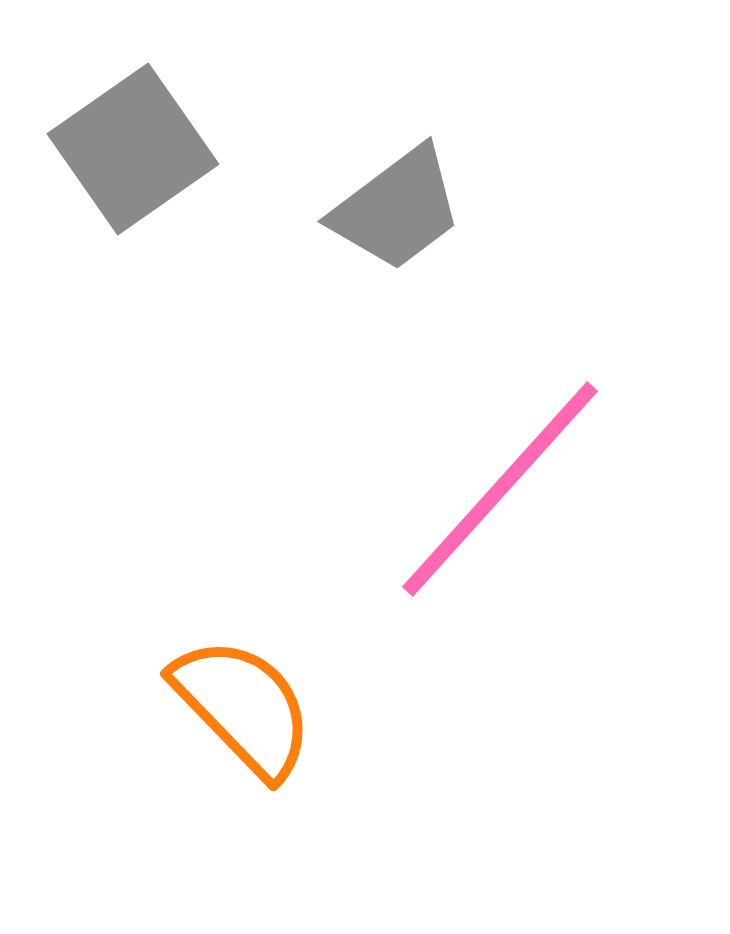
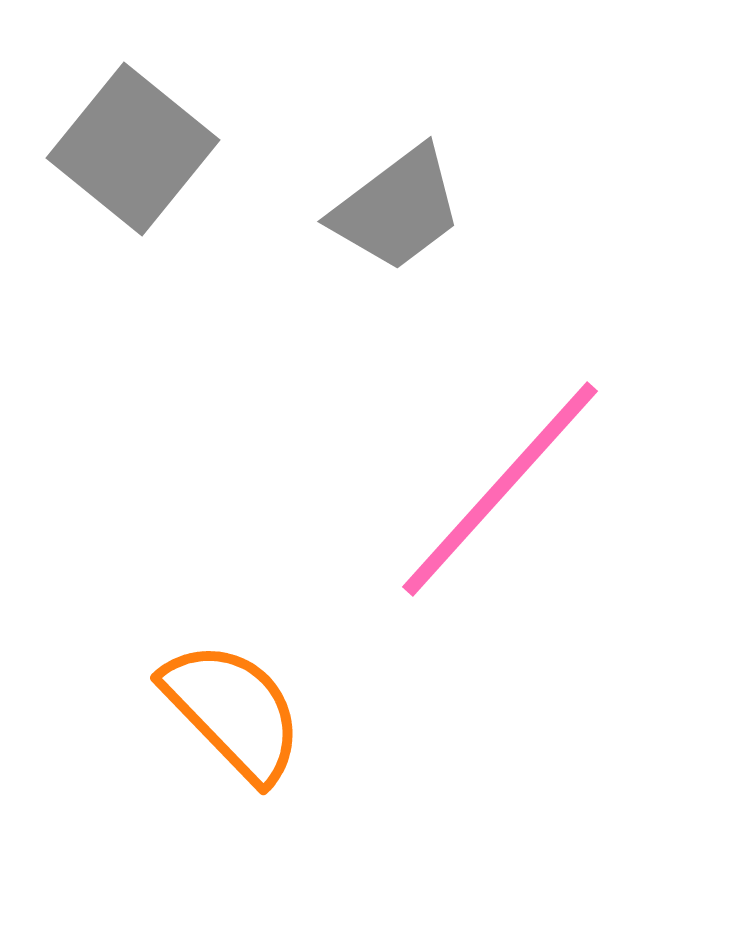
gray square: rotated 16 degrees counterclockwise
orange semicircle: moved 10 px left, 4 px down
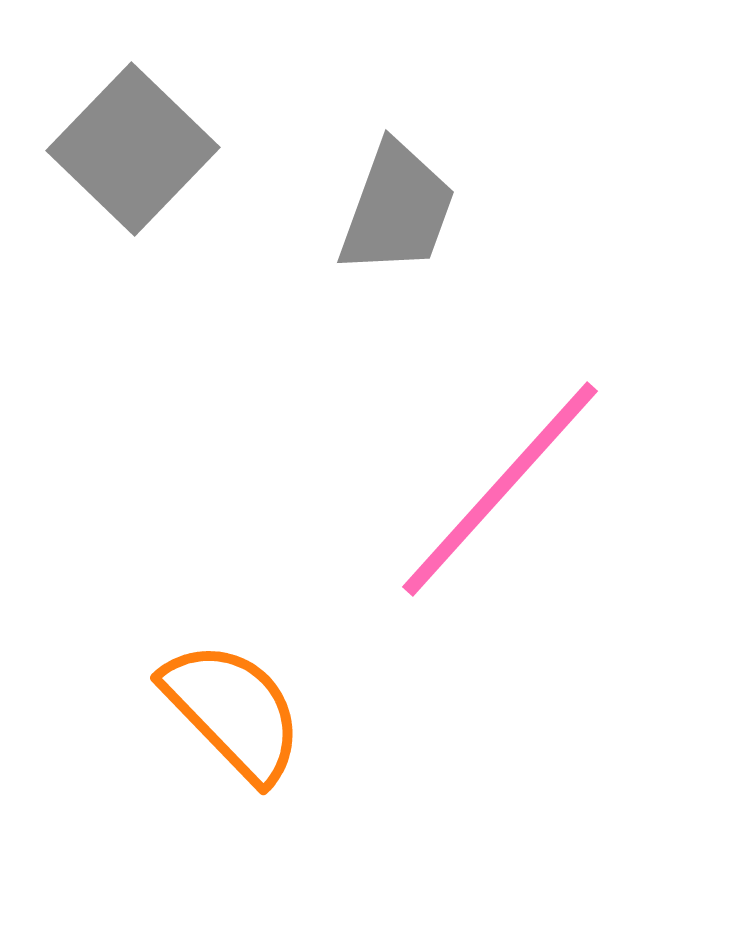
gray square: rotated 5 degrees clockwise
gray trapezoid: rotated 33 degrees counterclockwise
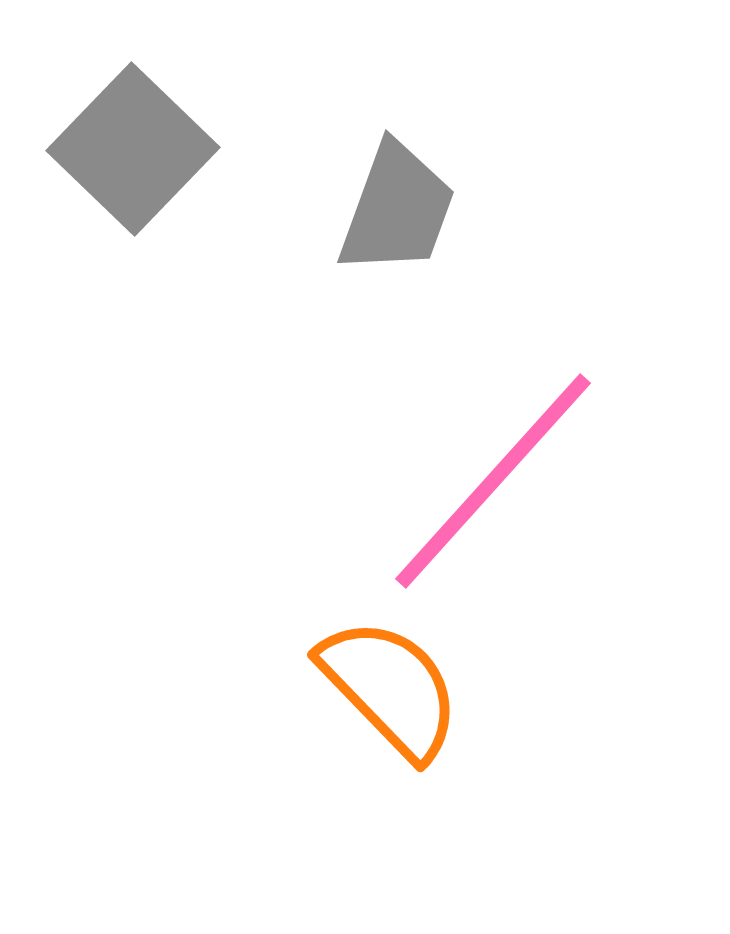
pink line: moved 7 px left, 8 px up
orange semicircle: moved 157 px right, 23 px up
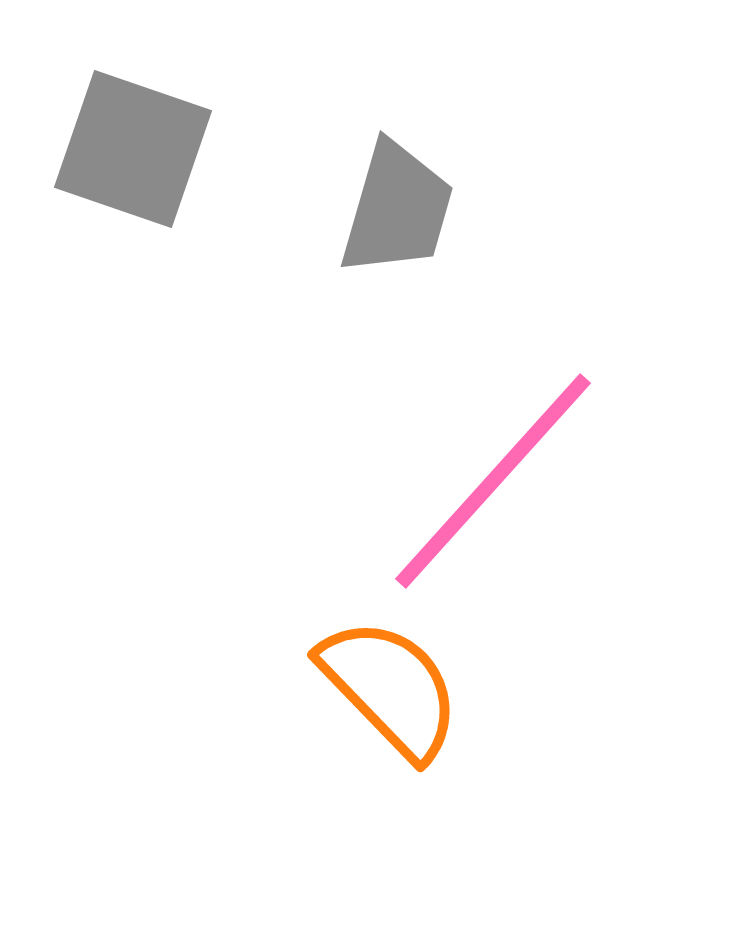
gray square: rotated 25 degrees counterclockwise
gray trapezoid: rotated 4 degrees counterclockwise
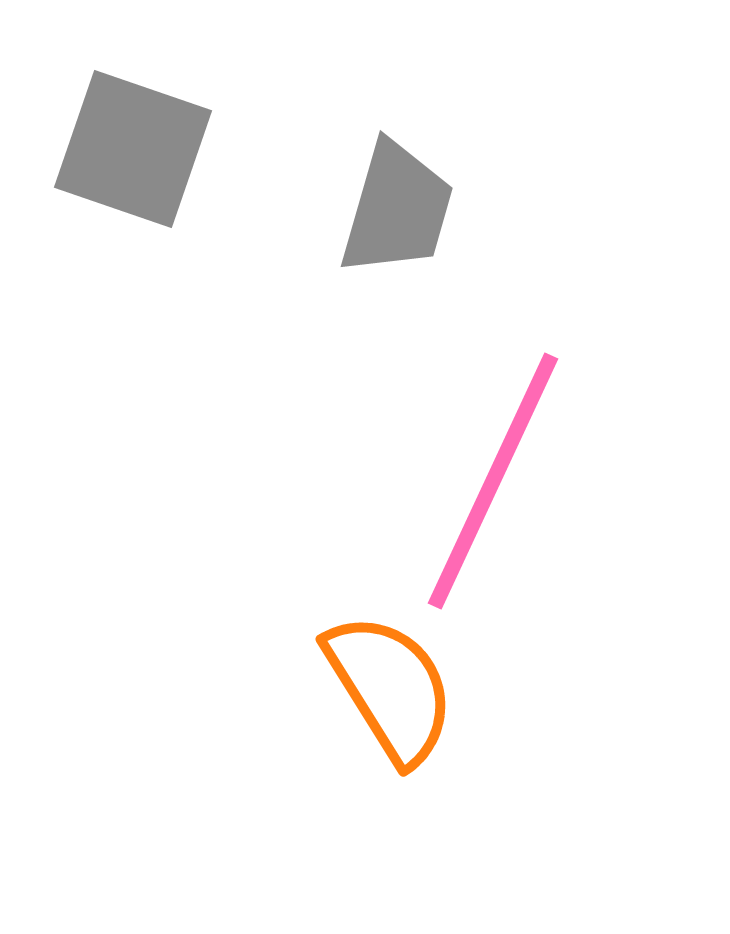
pink line: rotated 17 degrees counterclockwise
orange semicircle: rotated 12 degrees clockwise
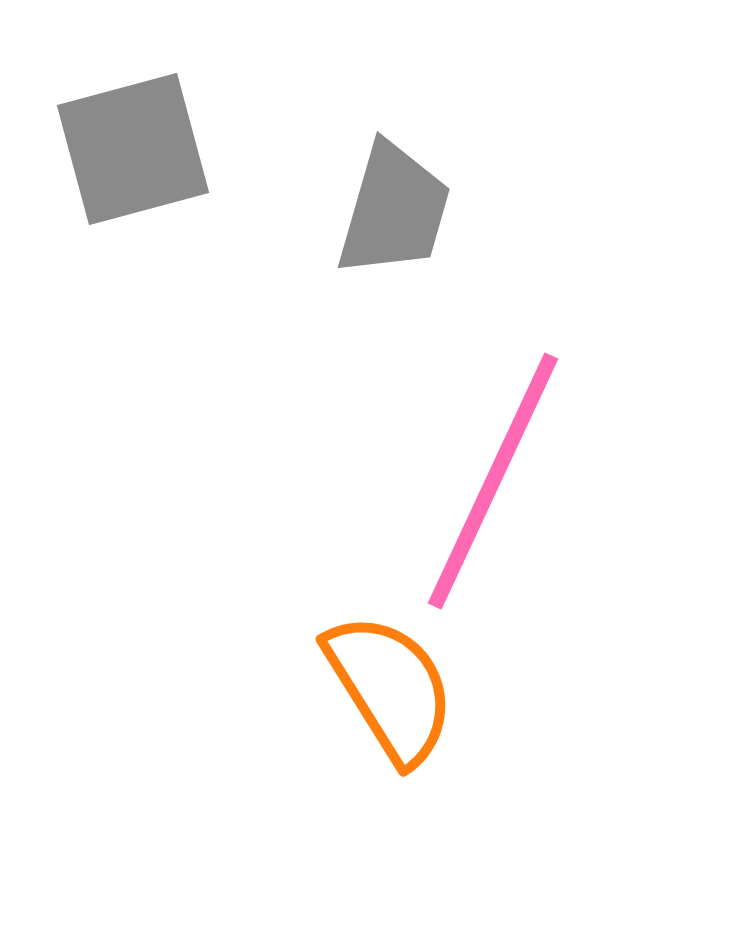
gray square: rotated 34 degrees counterclockwise
gray trapezoid: moved 3 px left, 1 px down
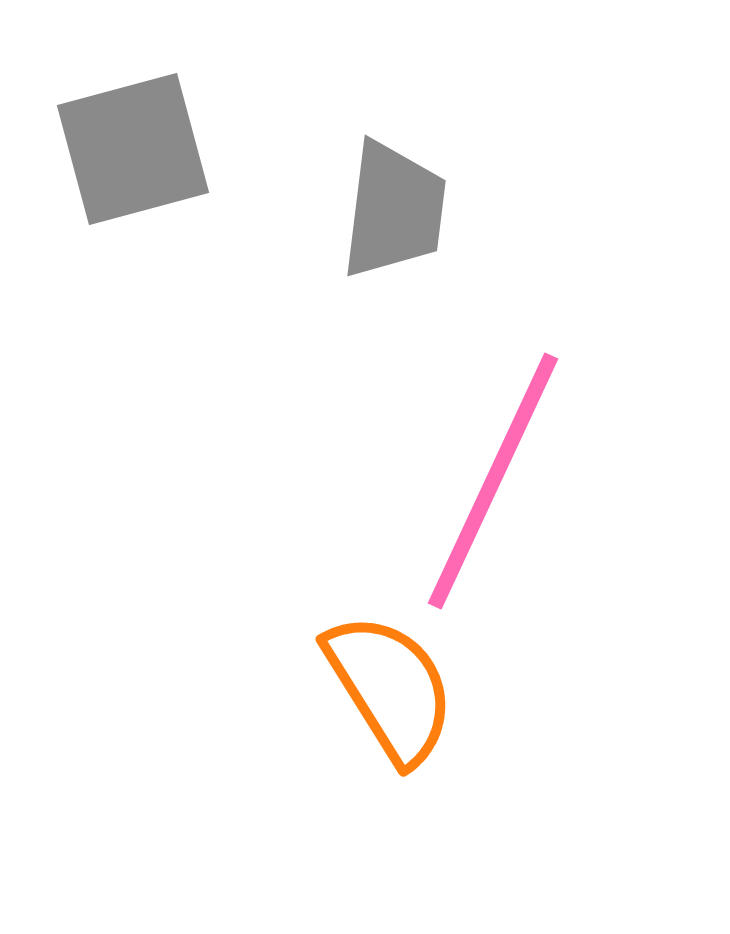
gray trapezoid: rotated 9 degrees counterclockwise
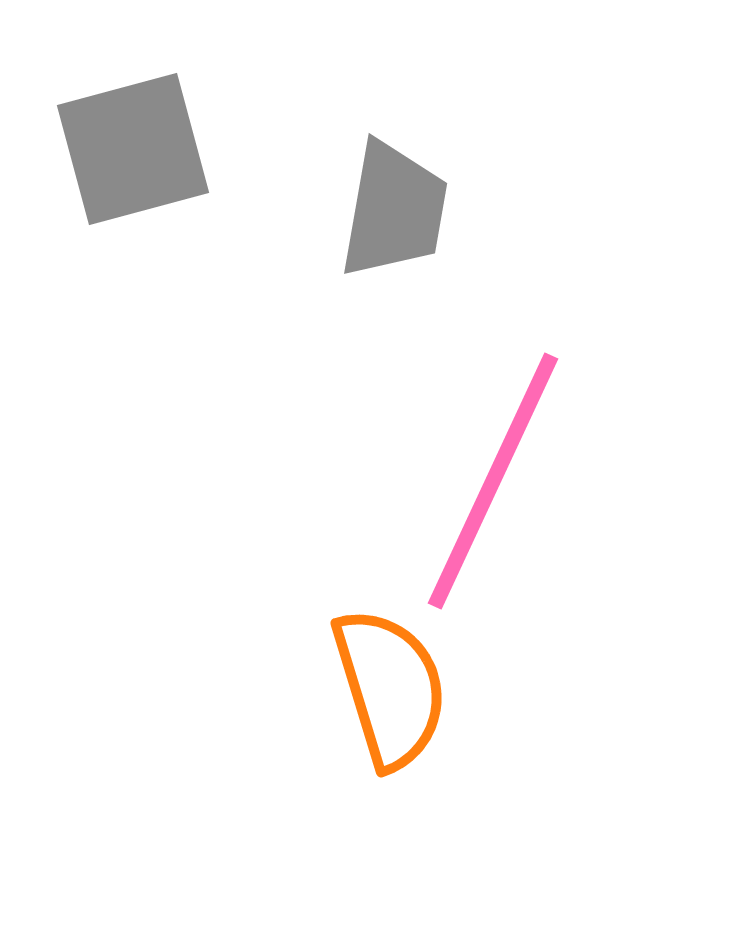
gray trapezoid: rotated 3 degrees clockwise
orange semicircle: rotated 15 degrees clockwise
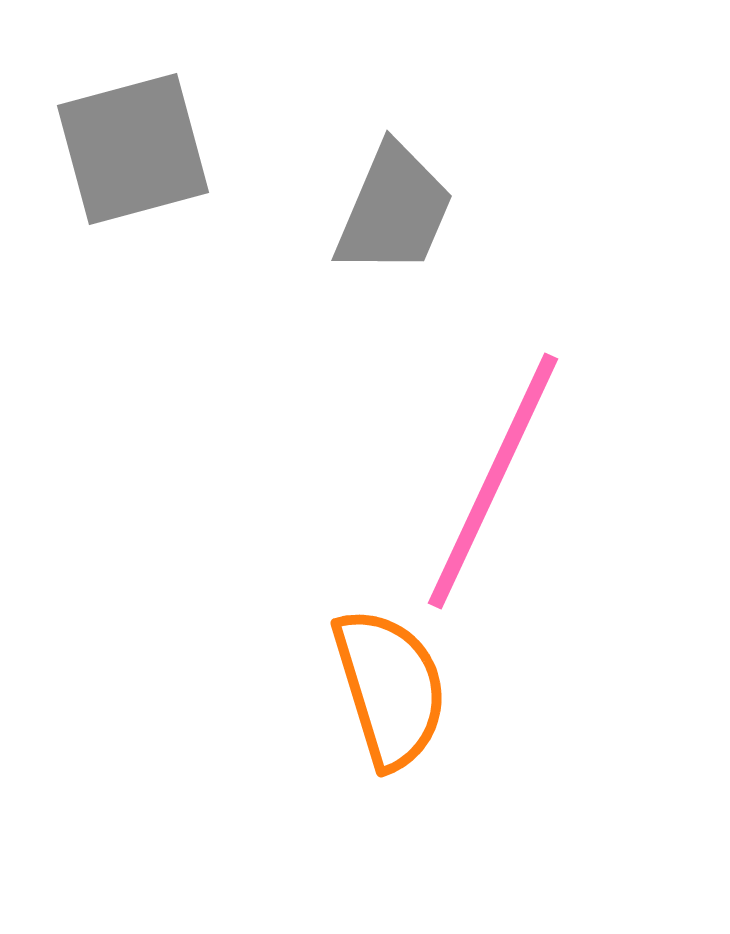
gray trapezoid: rotated 13 degrees clockwise
